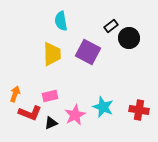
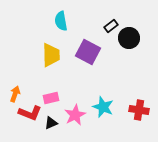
yellow trapezoid: moved 1 px left, 1 px down
pink rectangle: moved 1 px right, 2 px down
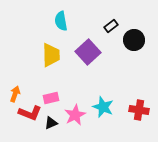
black circle: moved 5 px right, 2 px down
purple square: rotated 20 degrees clockwise
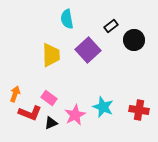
cyan semicircle: moved 6 px right, 2 px up
purple square: moved 2 px up
pink rectangle: moved 2 px left; rotated 49 degrees clockwise
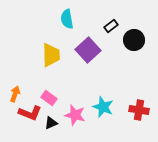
pink star: rotated 30 degrees counterclockwise
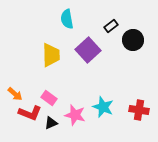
black circle: moved 1 px left
orange arrow: rotated 112 degrees clockwise
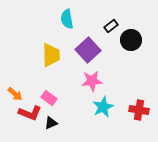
black circle: moved 2 px left
cyan star: rotated 25 degrees clockwise
pink star: moved 17 px right, 34 px up; rotated 20 degrees counterclockwise
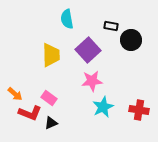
black rectangle: rotated 48 degrees clockwise
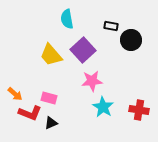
purple square: moved 5 px left
yellow trapezoid: rotated 140 degrees clockwise
pink rectangle: rotated 21 degrees counterclockwise
cyan star: rotated 15 degrees counterclockwise
